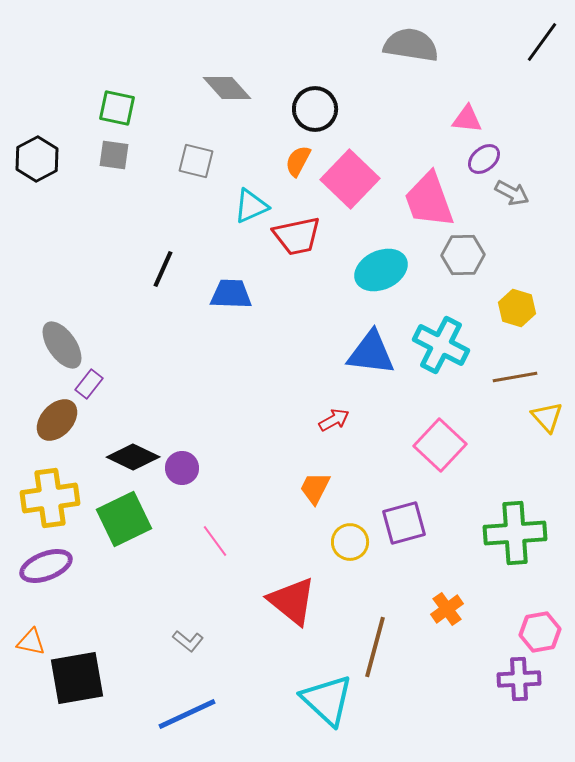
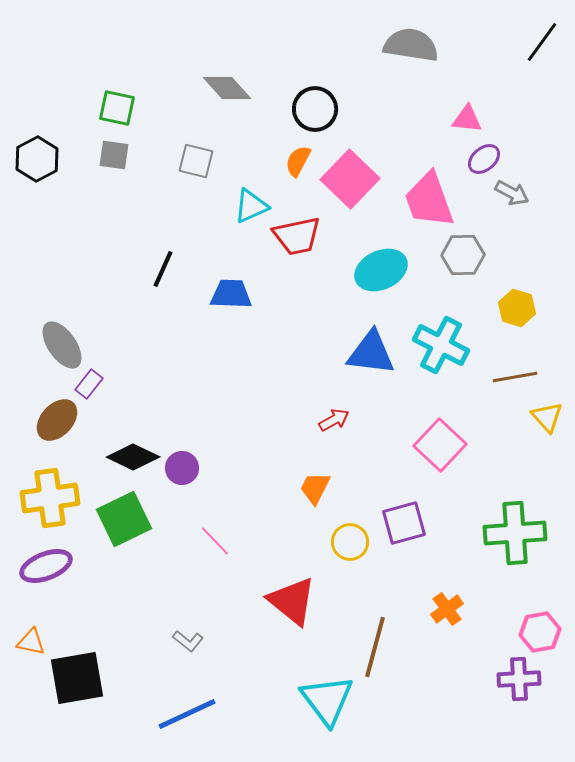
pink line at (215, 541): rotated 8 degrees counterclockwise
cyan triangle at (327, 700): rotated 10 degrees clockwise
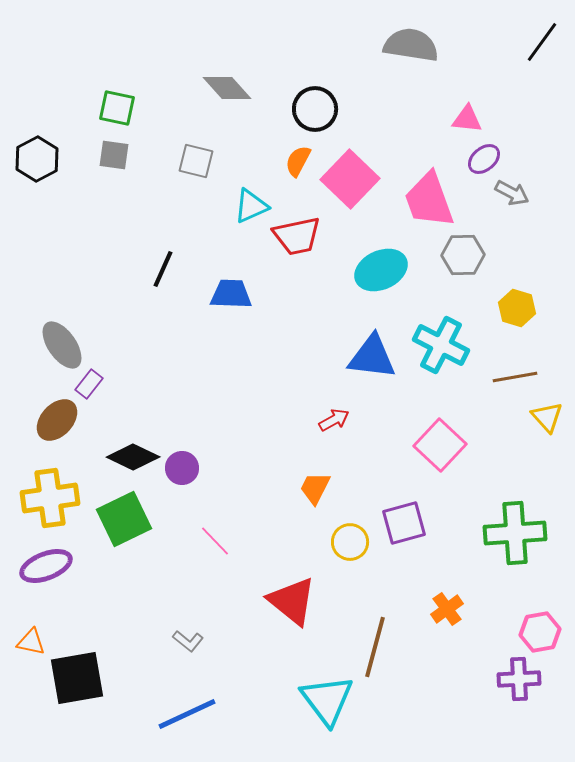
blue triangle at (371, 353): moved 1 px right, 4 px down
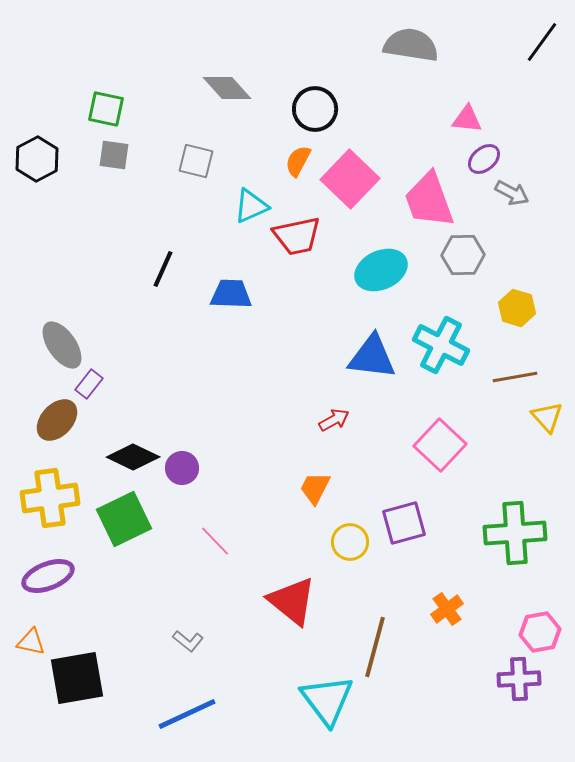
green square at (117, 108): moved 11 px left, 1 px down
purple ellipse at (46, 566): moved 2 px right, 10 px down
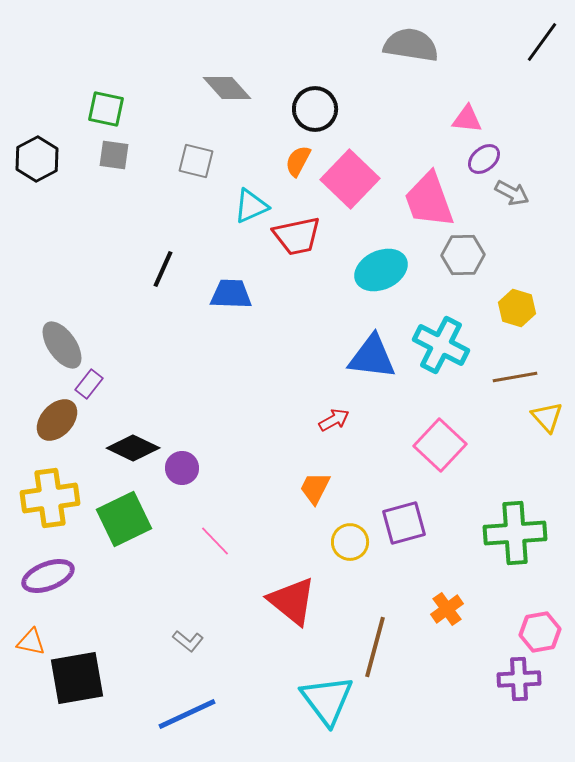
black diamond at (133, 457): moved 9 px up
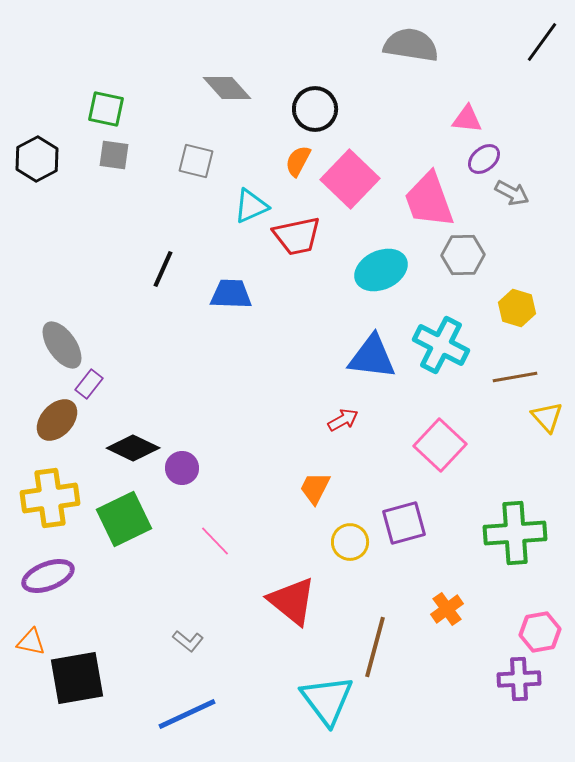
red arrow at (334, 420): moved 9 px right
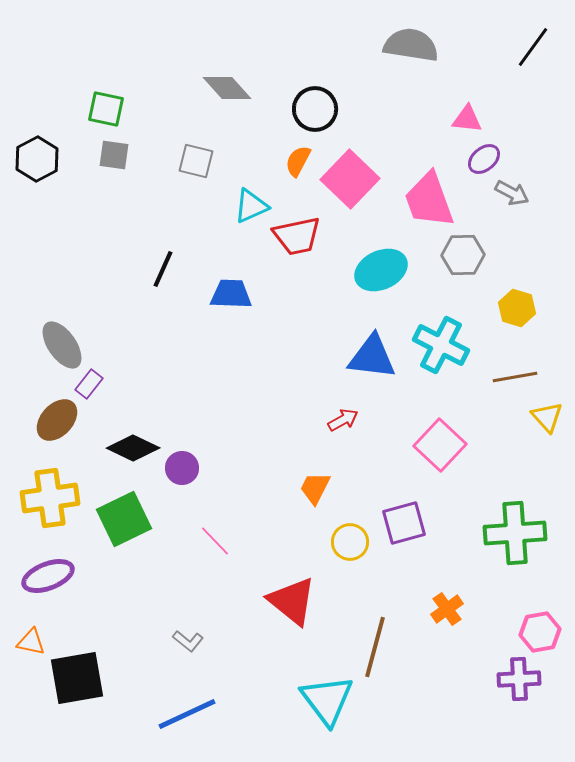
black line at (542, 42): moved 9 px left, 5 px down
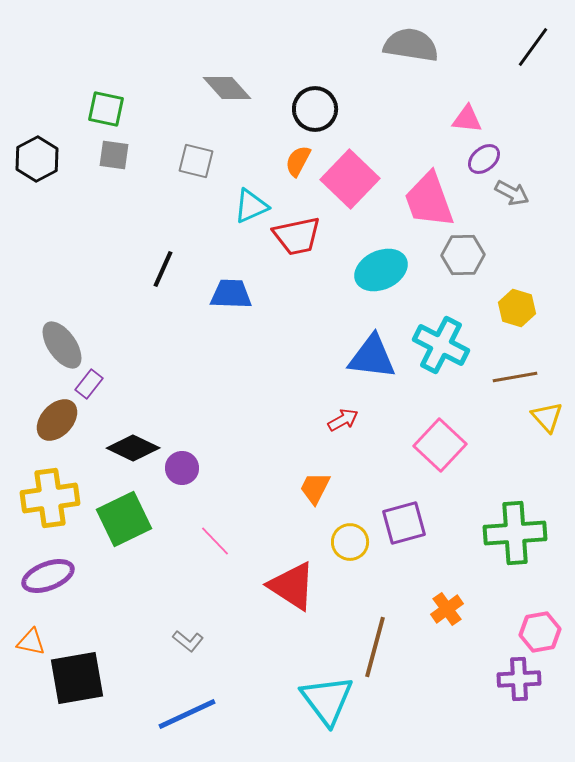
red triangle at (292, 601): moved 15 px up; rotated 6 degrees counterclockwise
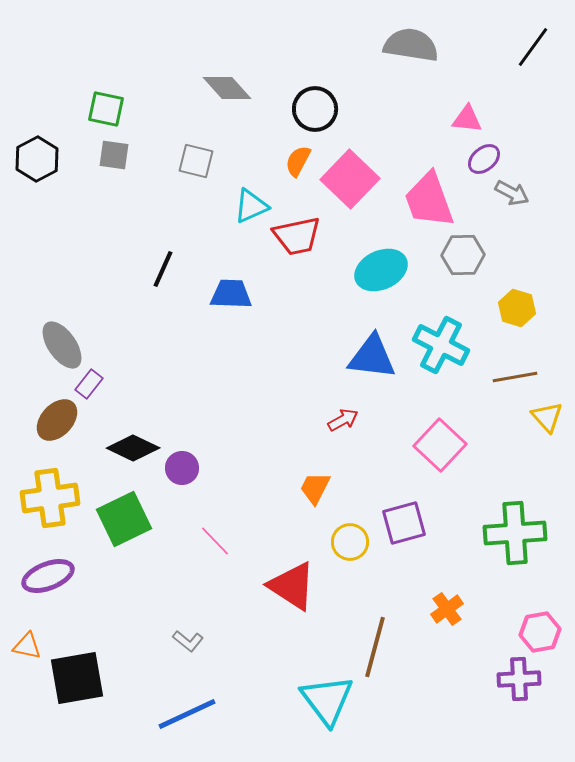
orange triangle at (31, 642): moved 4 px left, 4 px down
